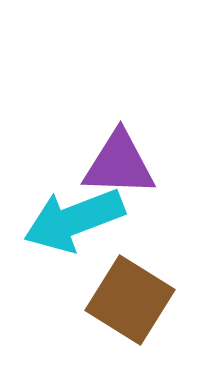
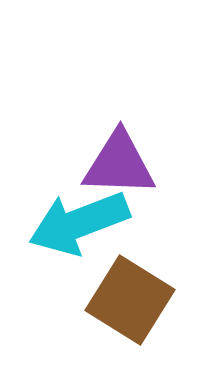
cyan arrow: moved 5 px right, 3 px down
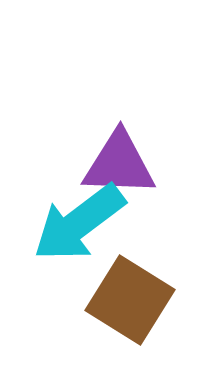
cyan arrow: rotated 16 degrees counterclockwise
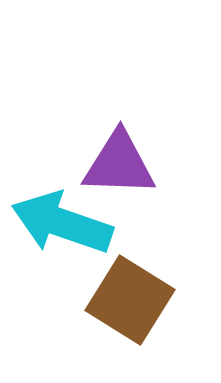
cyan arrow: moved 17 px left; rotated 56 degrees clockwise
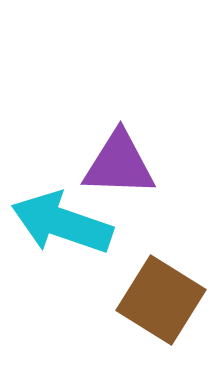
brown square: moved 31 px right
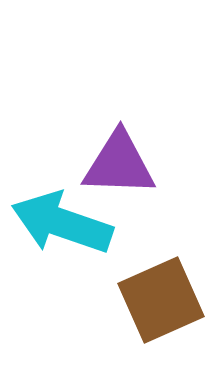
brown square: rotated 34 degrees clockwise
